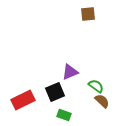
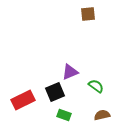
brown semicircle: moved 14 px down; rotated 56 degrees counterclockwise
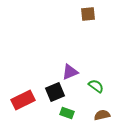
green rectangle: moved 3 px right, 2 px up
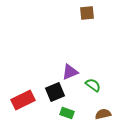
brown square: moved 1 px left, 1 px up
green semicircle: moved 3 px left, 1 px up
brown semicircle: moved 1 px right, 1 px up
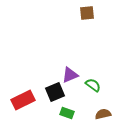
purple triangle: moved 3 px down
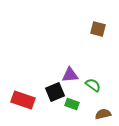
brown square: moved 11 px right, 16 px down; rotated 21 degrees clockwise
purple triangle: rotated 18 degrees clockwise
red rectangle: rotated 45 degrees clockwise
green rectangle: moved 5 px right, 9 px up
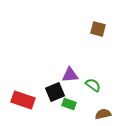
green rectangle: moved 3 px left
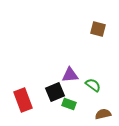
red rectangle: rotated 50 degrees clockwise
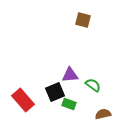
brown square: moved 15 px left, 9 px up
red rectangle: rotated 20 degrees counterclockwise
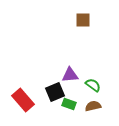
brown square: rotated 14 degrees counterclockwise
brown semicircle: moved 10 px left, 8 px up
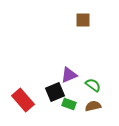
purple triangle: moved 1 px left; rotated 18 degrees counterclockwise
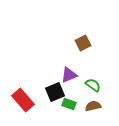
brown square: moved 23 px down; rotated 28 degrees counterclockwise
